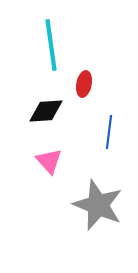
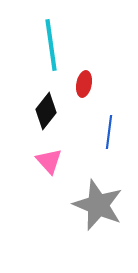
black diamond: rotated 48 degrees counterclockwise
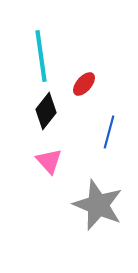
cyan line: moved 10 px left, 11 px down
red ellipse: rotated 30 degrees clockwise
blue line: rotated 8 degrees clockwise
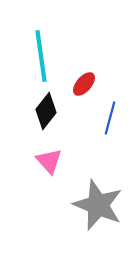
blue line: moved 1 px right, 14 px up
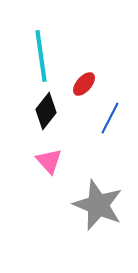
blue line: rotated 12 degrees clockwise
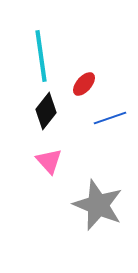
blue line: rotated 44 degrees clockwise
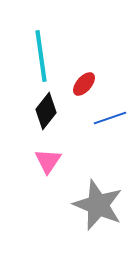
pink triangle: moved 1 px left; rotated 16 degrees clockwise
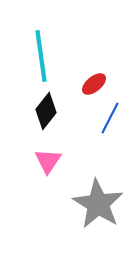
red ellipse: moved 10 px right; rotated 10 degrees clockwise
blue line: rotated 44 degrees counterclockwise
gray star: moved 1 px up; rotated 9 degrees clockwise
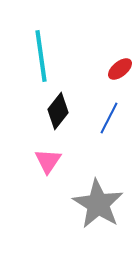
red ellipse: moved 26 px right, 15 px up
black diamond: moved 12 px right
blue line: moved 1 px left
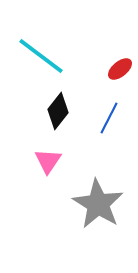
cyan line: rotated 45 degrees counterclockwise
